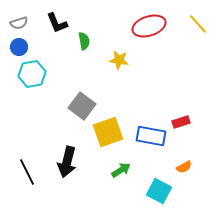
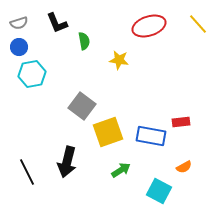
red rectangle: rotated 12 degrees clockwise
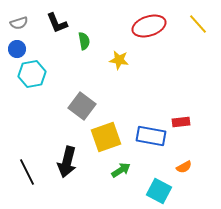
blue circle: moved 2 px left, 2 px down
yellow square: moved 2 px left, 5 px down
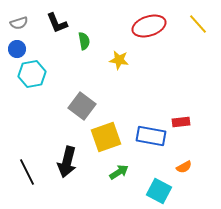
green arrow: moved 2 px left, 2 px down
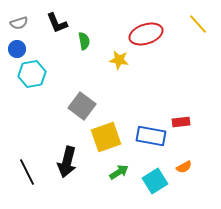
red ellipse: moved 3 px left, 8 px down
cyan square: moved 4 px left, 10 px up; rotated 30 degrees clockwise
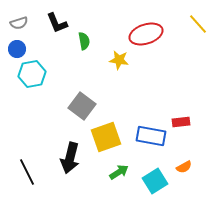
black arrow: moved 3 px right, 4 px up
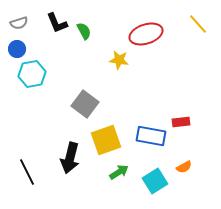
green semicircle: moved 10 px up; rotated 18 degrees counterclockwise
gray square: moved 3 px right, 2 px up
yellow square: moved 3 px down
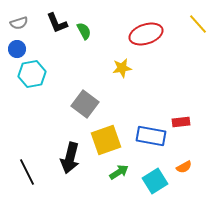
yellow star: moved 3 px right, 8 px down; rotated 18 degrees counterclockwise
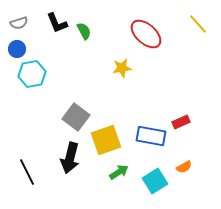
red ellipse: rotated 60 degrees clockwise
gray square: moved 9 px left, 13 px down
red rectangle: rotated 18 degrees counterclockwise
